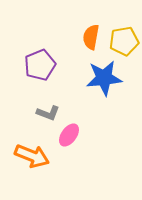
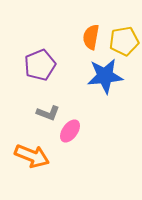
blue star: moved 1 px right, 2 px up
pink ellipse: moved 1 px right, 4 px up
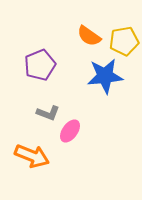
orange semicircle: moved 2 px left, 1 px up; rotated 65 degrees counterclockwise
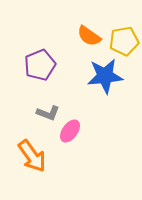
orange arrow: rotated 32 degrees clockwise
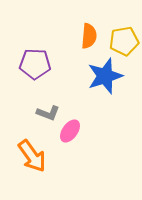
orange semicircle: rotated 120 degrees counterclockwise
purple pentagon: moved 5 px left, 1 px up; rotated 24 degrees clockwise
blue star: rotated 12 degrees counterclockwise
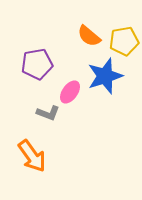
orange semicircle: rotated 125 degrees clockwise
purple pentagon: moved 2 px right; rotated 12 degrees counterclockwise
pink ellipse: moved 39 px up
